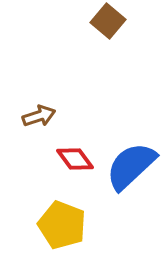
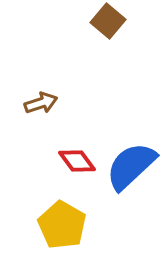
brown arrow: moved 2 px right, 13 px up
red diamond: moved 2 px right, 2 px down
yellow pentagon: rotated 9 degrees clockwise
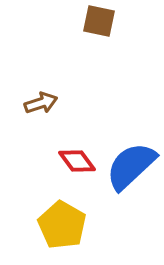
brown square: moved 9 px left; rotated 28 degrees counterclockwise
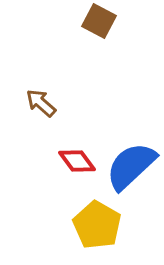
brown square: rotated 16 degrees clockwise
brown arrow: rotated 120 degrees counterclockwise
yellow pentagon: moved 35 px right
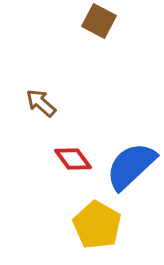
red diamond: moved 4 px left, 2 px up
